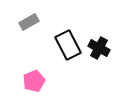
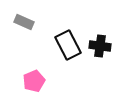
gray rectangle: moved 5 px left; rotated 54 degrees clockwise
black cross: moved 1 px right, 2 px up; rotated 20 degrees counterclockwise
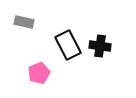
gray rectangle: rotated 12 degrees counterclockwise
pink pentagon: moved 5 px right, 8 px up
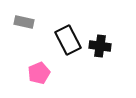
black rectangle: moved 5 px up
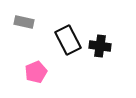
pink pentagon: moved 3 px left, 1 px up
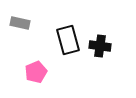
gray rectangle: moved 4 px left, 1 px down
black rectangle: rotated 12 degrees clockwise
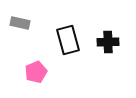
black cross: moved 8 px right, 4 px up; rotated 10 degrees counterclockwise
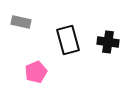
gray rectangle: moved 1 px right, 1 px up
black cross: rotated 10 degrees clockwise
